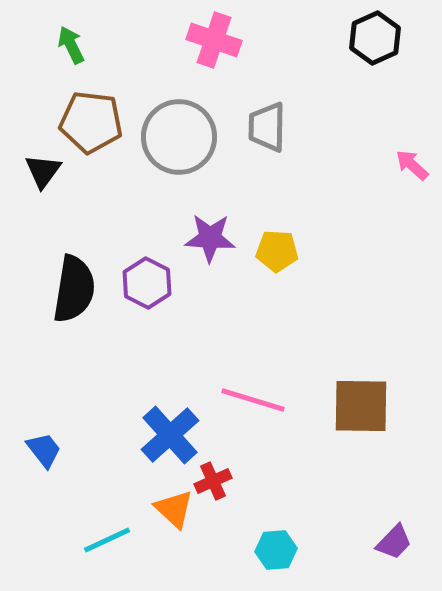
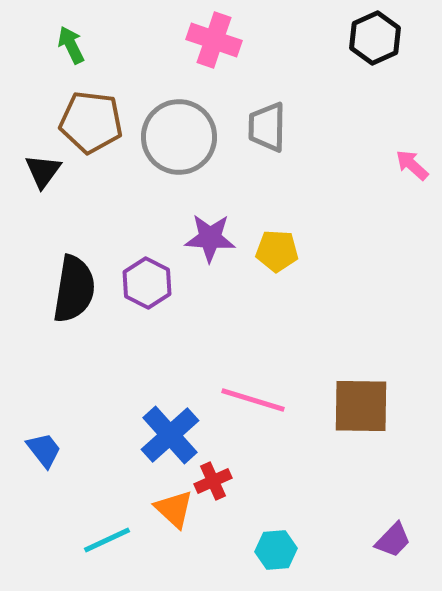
purple trapezoid: moved 1 px left, 2 px up
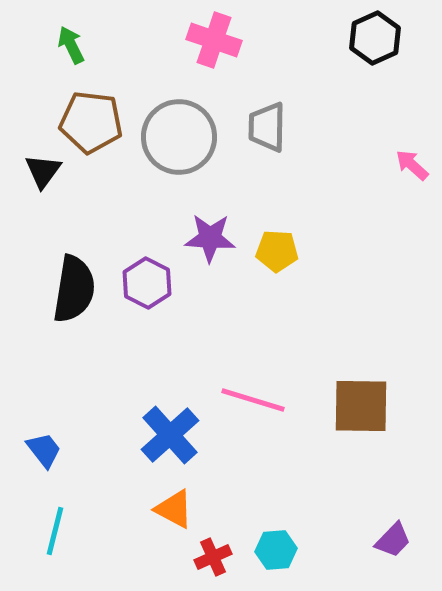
red cross: moved 76 px down
orange triangle: rotated 15 degrees counterclockwise
cyan line: moved 52 px left, 9 px up; rotated 51 degrees counterclockwise
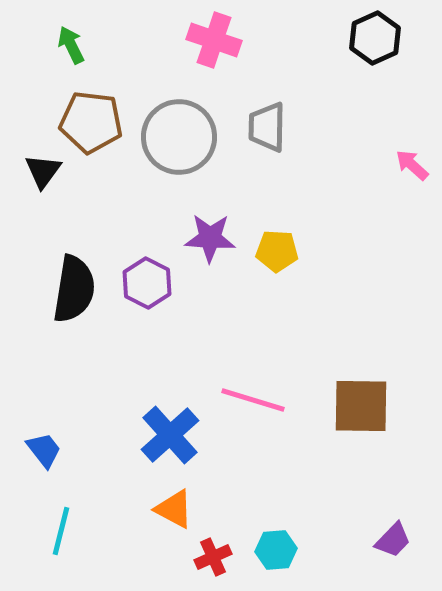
cyan line: moved 6 px right
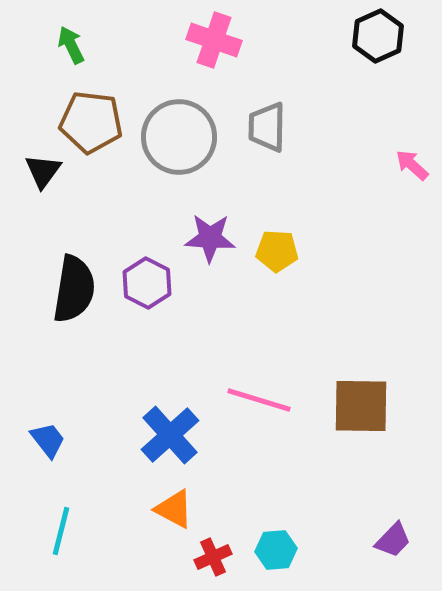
black hexagon: moved 3 px right, 2 px up
pink line: moved 6 px right
blue trapezoid: moved 4 px right, 10 px up
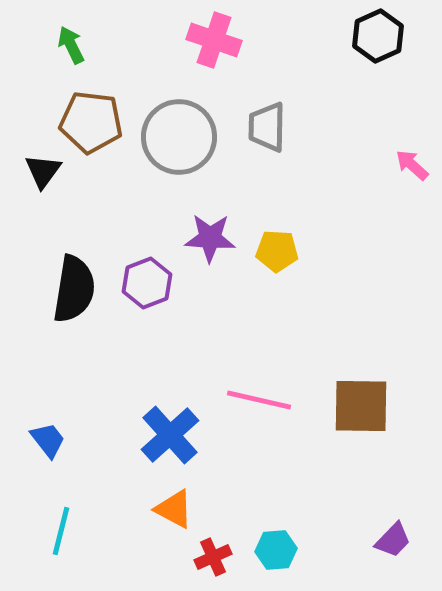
purple hexagon: rotated 12 degrees clockwise
pink line: rotated 4 degrees counterclockwise
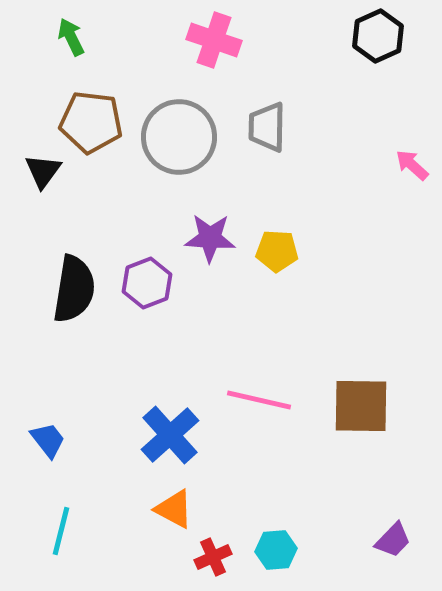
green arrow: moved 8 px up
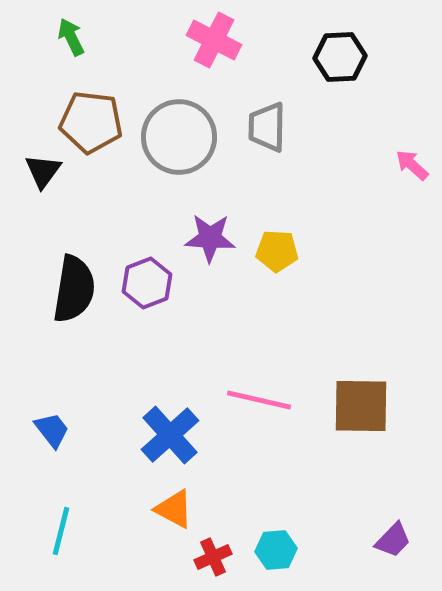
black hexagon: moved 38 px left, 21 px down; rotated 21 degrees clockwise
pink cross: rotated 8 degrees clockwise
blue trapezoid: moved 4 px right, 10 px up
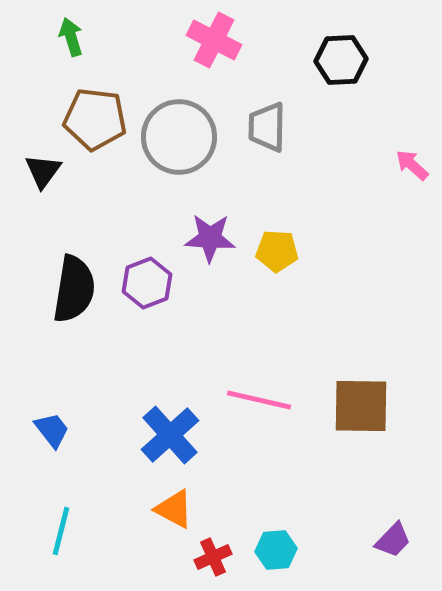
green arrow: rotated 9 degrees clockwise
black hexagon: moved 1 px right, 3 px down
brown pentagon: moved 4 px right, 3 px up
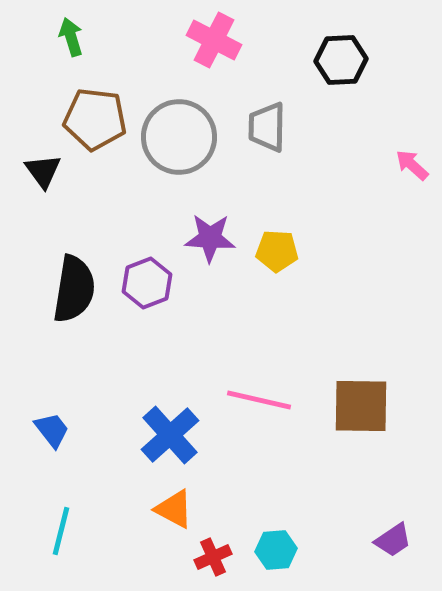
black triangle: rotated 12 degrees counterclockwise
purple trapezoid: rotated 12 degrees clockwise
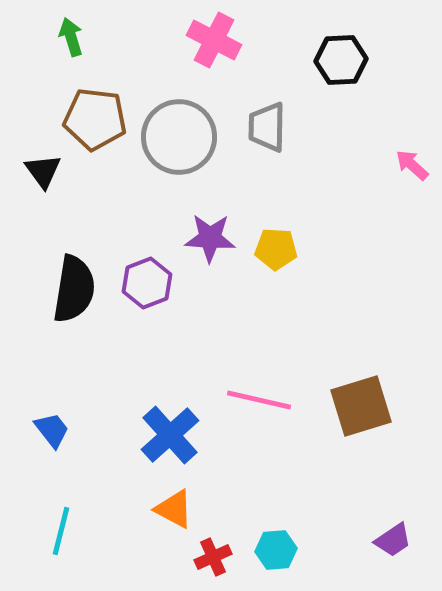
yellow pentagon: moved 1 px left, 2 px up
brown square: rotated 18 degrees counterclockwise
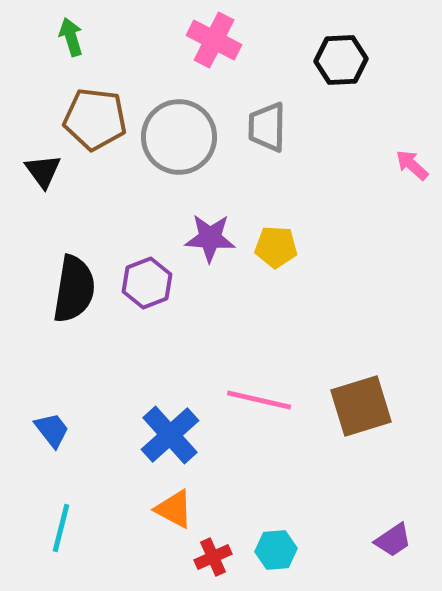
yellow pentagon: moved 2 px up
cyan line: moved 3 px up
